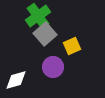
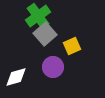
white diamond: moved 3 px up
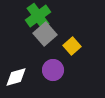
yellow square: rotated 18 degrees counterclockwise
purple circle: moved 3 px down
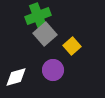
green cross: rotated 15 degrees clockwise
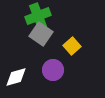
gray square: moved 4 px left; rotated 15 degrees counterclockwise
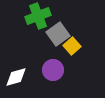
gray square: moved 17 px right; rotated 20 degrees clockwise
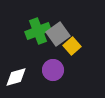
green cross: moved 15 px down
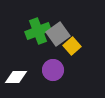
white diamond: rotated 15 degrees clockwise
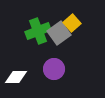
gray square: moved 1 px right, 1 px up
yellow square: moved 23 px up
purple circle: moved 1 px right, 1 px up
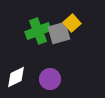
gray square: rotated 20 degrees clockwise
purple circle: moved 4 px left, 10 px down
white diamond: rotated 25 degrees counterclockwise
